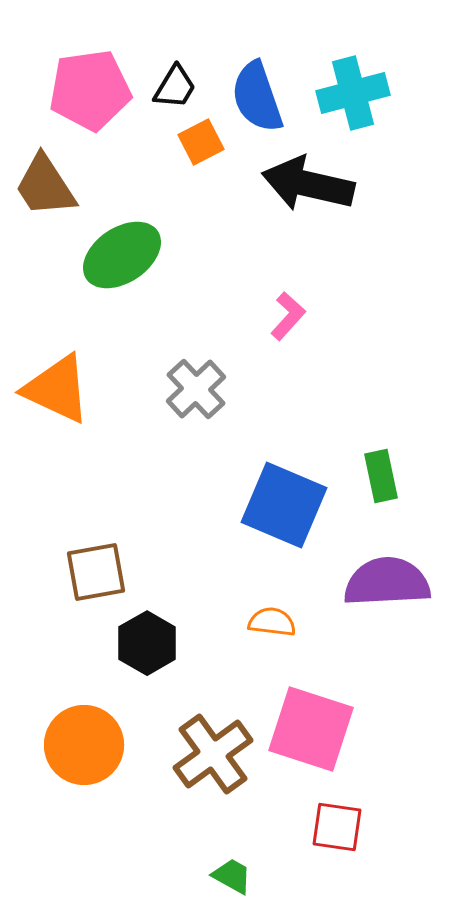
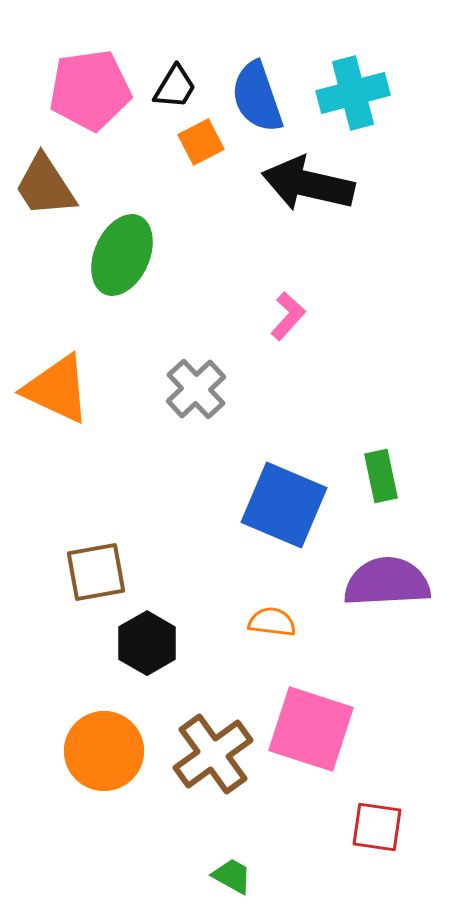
green ellipse: rotated 32 degrees counterclockwise
orange circle: moved 20 px right, 6 px down
red square: moved 40 px right
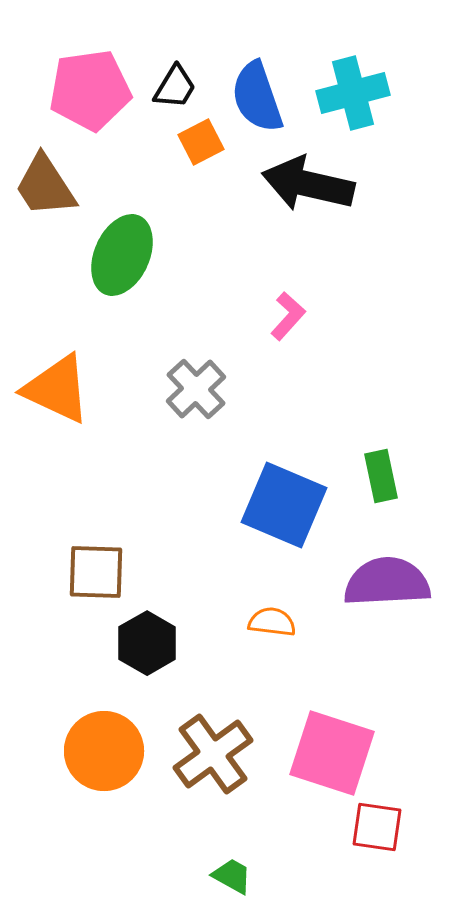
brown square: rotated 12 degrees clockwise
pink square: moved 21 px right, 24 px down
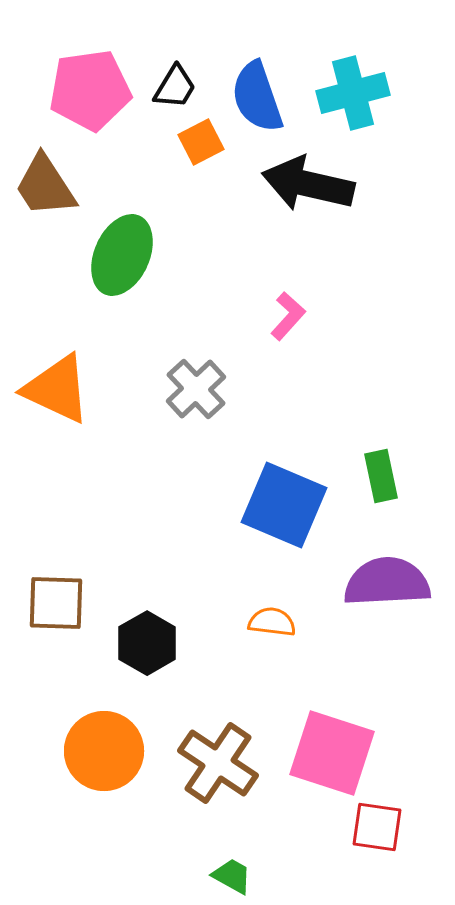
brown square: moved 40 px left, 31 px down
brown cross: moved 5 px right, 9 px down; rotated 20 degrees counterclockwise
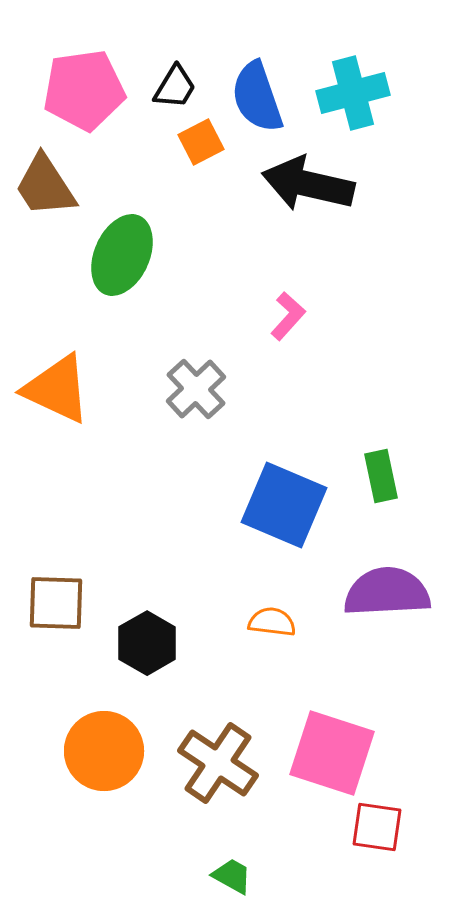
pink pentagon: moved 6 px left
purple semicircle: moved 10 px down
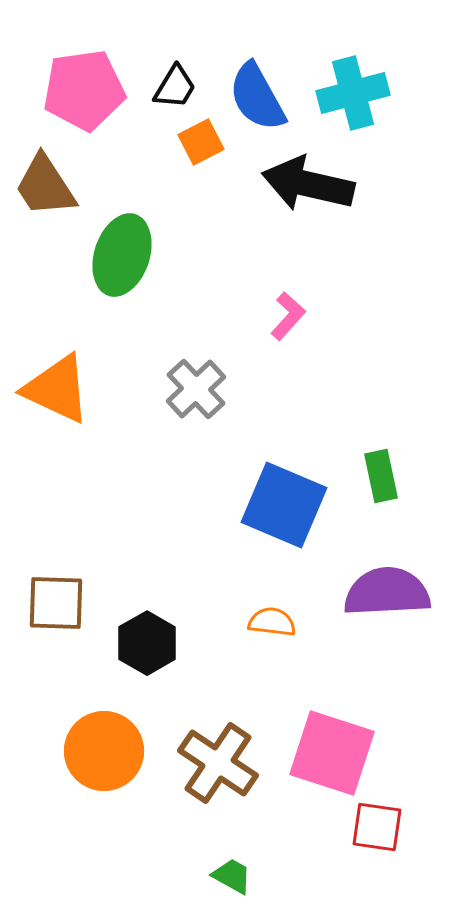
blue semicircle: rotated 10 degrees counterclockwise
green ellipse: rotated 6 degrees counterclockwise
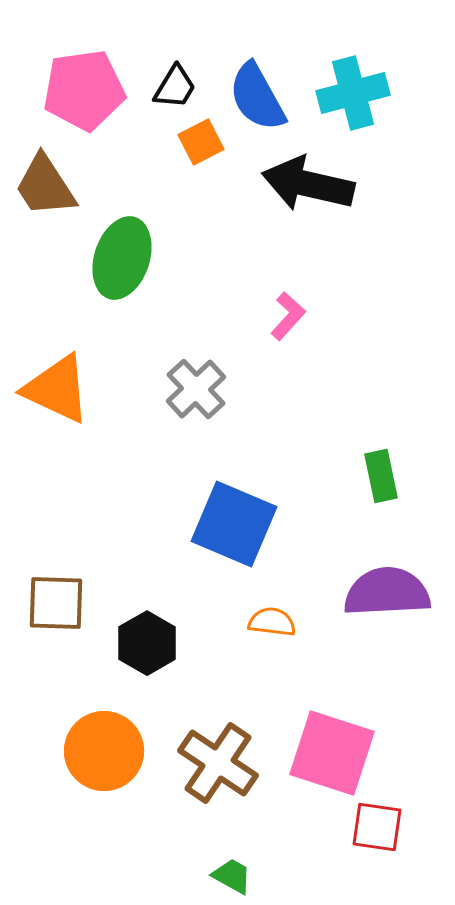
green ellipse: moved 3 px down
blue square: moved 50 px left, 19 px down
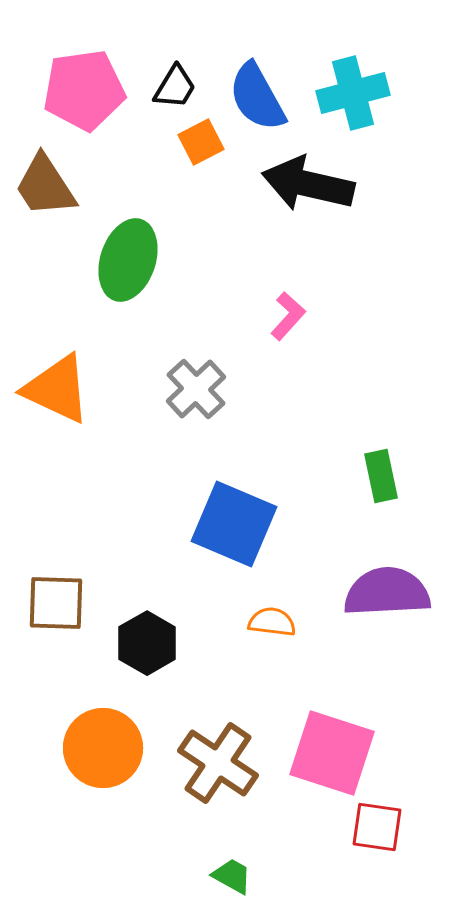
green ellipse: moved 6 px right, 2 px down
orange circle: moved 1 px left, 3 px up
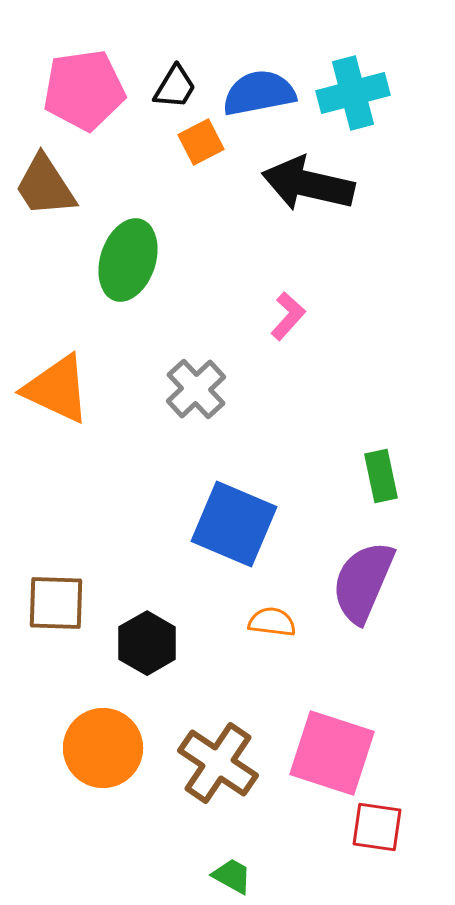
blue semicircle: moved 2 px right, 4 px up; rotated 108 degrees clockwise
purple semicircle: moved 24 px left, 10 px up; rotated 64 degrees counterclockwise
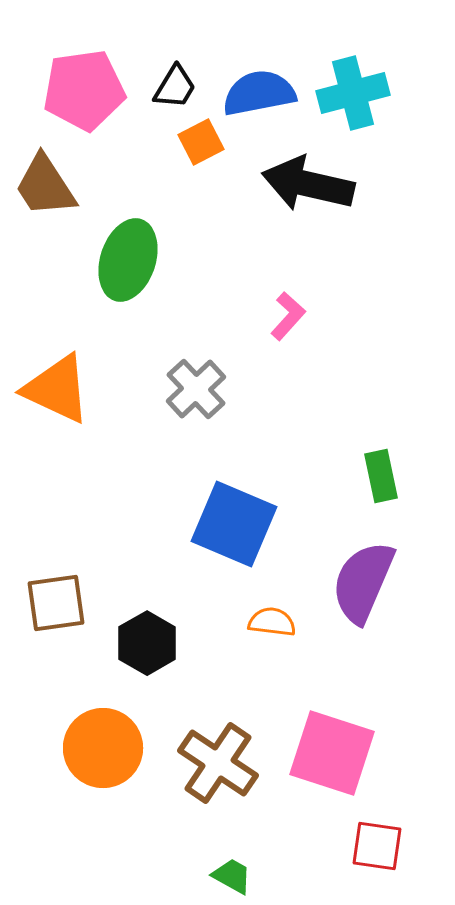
brown square: rotated 10 degrees counterclockwise
red square: moved 19 px down
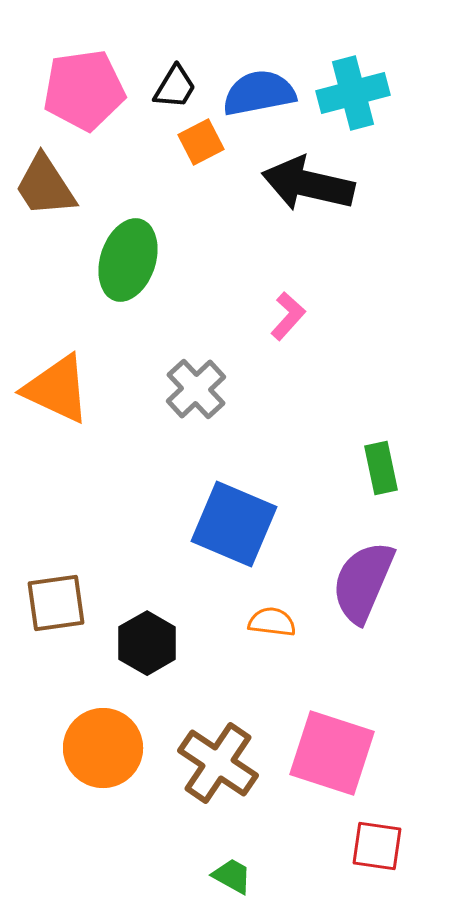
green rectangle: moved 8 px up
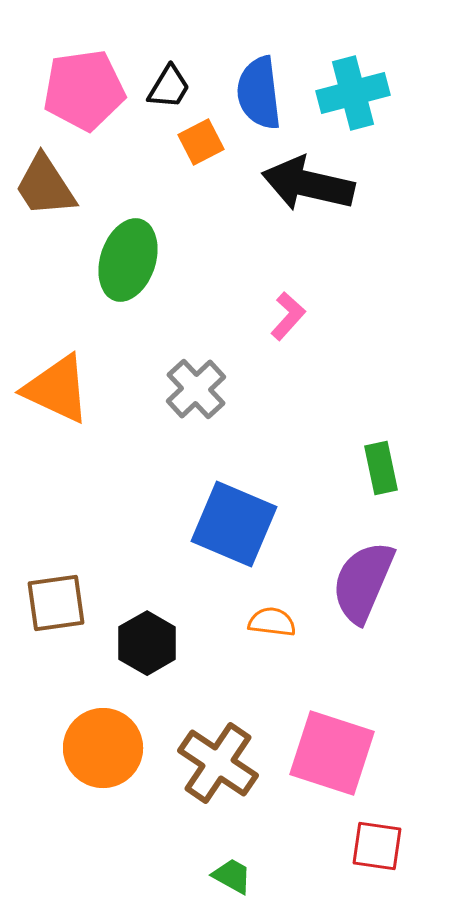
black trapezoid: moved 6 px left
blue semicircle: rotated 86 degrees counterclockwise
